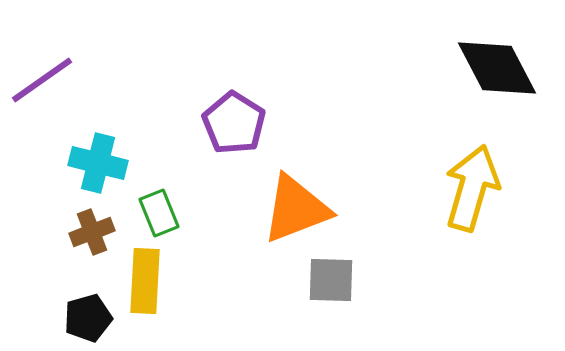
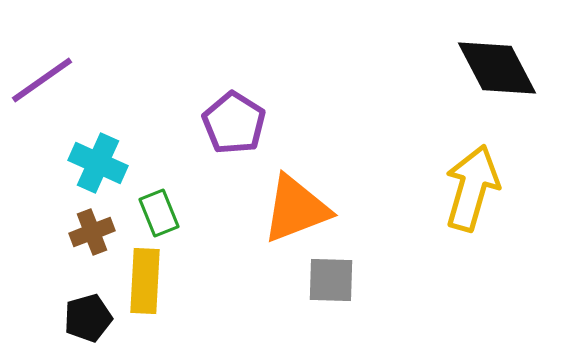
cyan cross: rotated 10 degrees clockwise
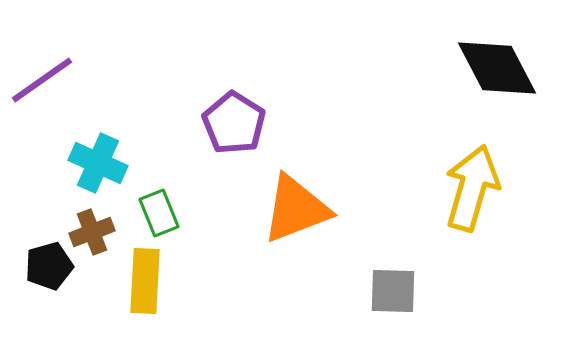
gray square: moved 62 px right, 11 px down
black pentagon: moved 39 px left, 52 px up
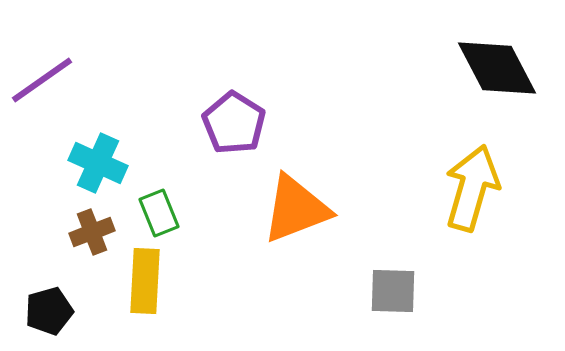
black pentagon: moved 45 px down
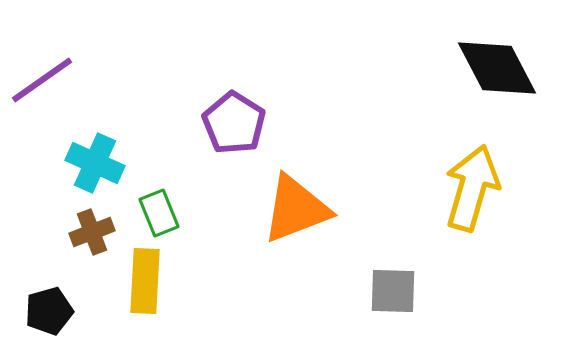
cyan cross: moved 3 px left
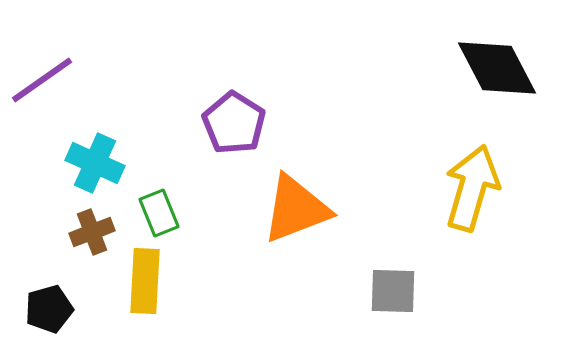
black pentagon: moved 2 px up
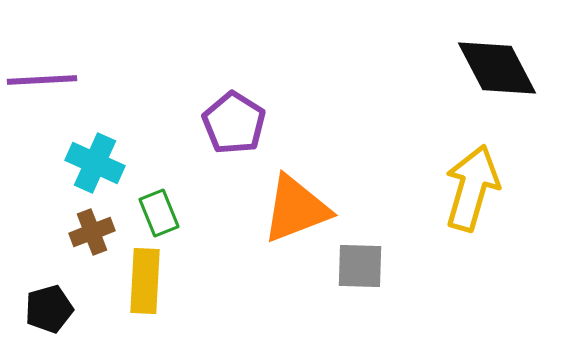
purple line: rotated 32 degrees clockwise
gray square: moved 33 px left, 25 px up
